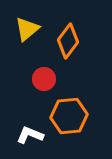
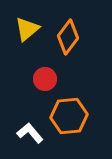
orange diamond: moved 4 px up
red circle: moved 1 px right
white L-shape: moved 2 px up; rotated 28 degrees clockwise
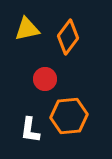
yellow triangle: rotated 28 degrees clockwise
white L-shape: moved 3 px up; rotated 132 degrees counterclockwise
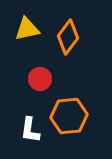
red circle: moved 5 px left
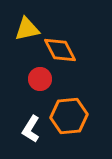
orange diamond: moved 8 px left, 13 px down; rotated 64 degrees counterclockwise
white L-shape: moved 1 px right, 1 px up; rotated 24 degrees clockwise
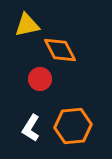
yellow triangle: moved 4 px up
orange hexagon: moved 4 px right, 10 px down
white L-shape: moved 1 px up
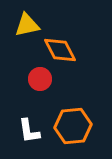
white L-shape: moved 2 px left, 3 px down; rotated 40 degrees counterclockwise
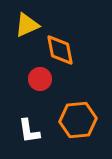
yellow triangle: rotated 12 degrees counterclockwise
orange diamond: rotated 16 degrees clockwise
orange hexagon: moved 5 px right, 6 px up
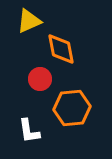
yellow triangle: moved 2 px right, 4 px up
orange diamond: moved 1 px right, 1 px up
orange hexagon: moved 6 px left, 12 px up
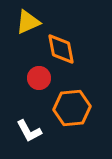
yellow triangle: moved 1 px left, 1 px down
red circle: moved 1 px left, 1 px up
white L-shape: rotated 20 degrees counterclockwise
